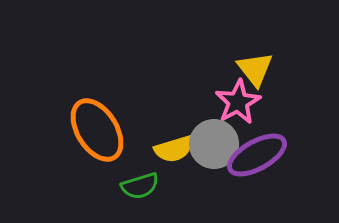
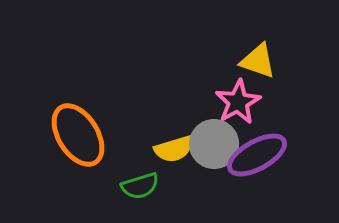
yellow triangle: moved 3 px right, 8 px up; rotated 33 degrees counterclockwise
orange ellipse: moved 19 px left, 5 px down
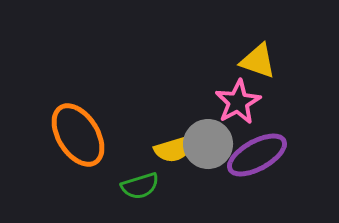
gray circle: moved 6 px left
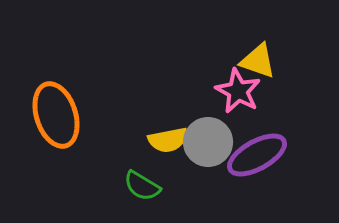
pink star: moved 11 px up; rotated 15 degrees counterclockwise
orange ellipse: moved 22 px left, 20 px up; rotated 14 degrees clockwise
gray circle: moved 2 px up
yellow semicircle: moved 6 px left, 9 px up; rotated 6 degrees clockwise
green semicircle: moved 2 px right; rotated 48 degrees clockwise
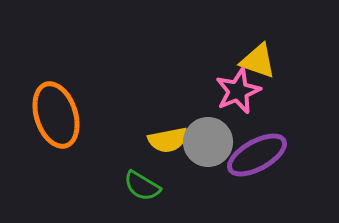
pink star: rotated 21 degrees clockwise
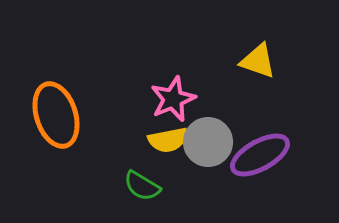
pink star: moved 65 px left, 8 px down
purple ellipse: moved 3 px right
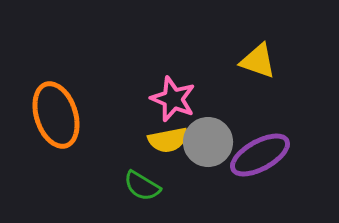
pink star: rotated 27 degrees counterclockwise
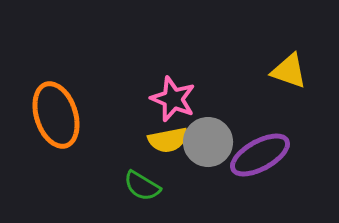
yellow triangle: moved 31 px right, 10 px down
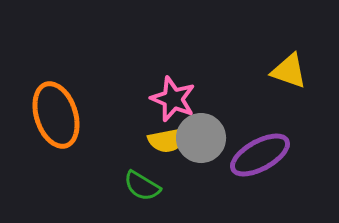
gray circle: moved 7 px left, 4 px up
